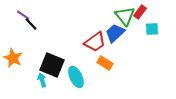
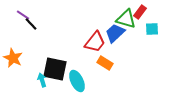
green triangle: moved 1 px right, 3 px down; rotated 35 degrees counterclockwise
red trapezoid: rotated 15 degrees counterclockwise
black square: moved 3 px right, 4 px down; rotated 10 degrees counterclockwise
cyan ellipse: moved 1 px right, 4 px down
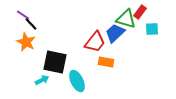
orange star: moved 13 px right, 16 px up
orange rectangle: moved 1 px right, 1 px up; rotated 21 degrees counterclockwise
black square: moved 7 px up
cyan arrow: rotated 80 degrees clockwise
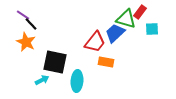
cyan ellipse: rotated 30 degrees clockwise
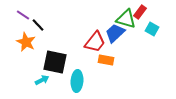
black line: moved 7 px right, 1 px down
cyan square: rotated 32 degrees clockwise
orange rectangle: moved 2 px up
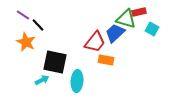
red rectangle: moved 1 px left; rotated 40 degrees clockwise
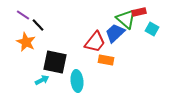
green triangle: rotated 25 degrees clockwise
cyan ellipse: rotated 10 degrees counterclockwise
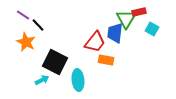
green triangle: rotated 20 degrees clockwise
blue trapezoid: rotated 40 degrees counterclockwise
black square: rotated 15 degrees clockwise
cyan ellipse: moved 1 px right, 1 px up
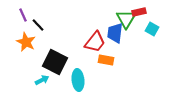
purple line: rotated 32 degrees clockwise
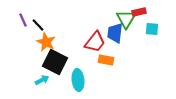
purple line: moved 5 px down
cyan square: rotated 24 degrees counterclockwise
orange star: moved 20 px right
